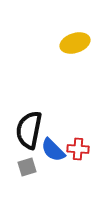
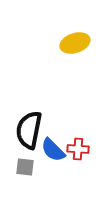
gray square: moved 2 px left; rotated 24 degrees clockwise
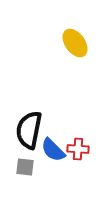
yellow ellipse: rotated 72 degrees clockwise
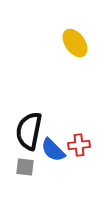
black semicircle: moved 1 px down
red cross: moved 1 px right, 4 px up; rotated 10 degrees counterclockwise
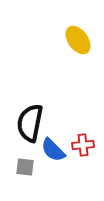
yellow ellipse: moved 3 px right, 3 px up
black semicircle: moved 1 px right, 8 px up
red cross: moved 4 px right
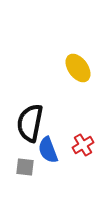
yellow ellipse: moved 28 px down
red cross: rotated 25 degrees counterclockwise
blue semicircle: moved 5 px left; rotated 24 degrees clockwise
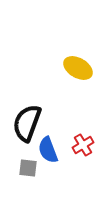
yellow ellipse: rotated 24 degrees counterclockwise
black semicircle: moved 3 px left; rotated 9 degrees clockwise
gray square: moved 3 px right, 1 px down
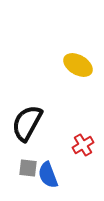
yellow ellipse: moved 3 px up
black semicircle: rotated 9 degrees clockwise
blue semicircle: moved 25 px down
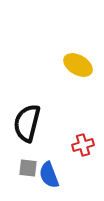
black semicircle: rotated 15 degrees counterclockwise
red cross: rotated 15 degrees clockwise
blue semicircle: moved 1 px right
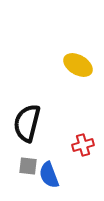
gray square: moved 2 px up
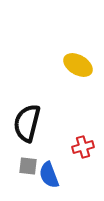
red cross: moved 2 px down
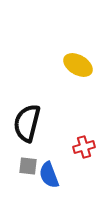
red cross: moved 1 px right
